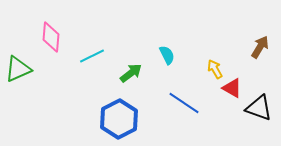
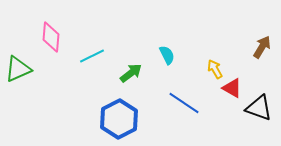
brown arrow: moved 2 px right
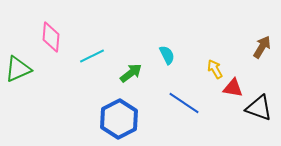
red triangle: moved 1 px right; rotated 20 degrees counterclockwise
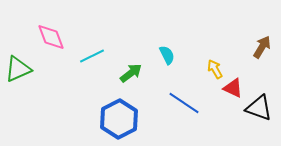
pink diamond: rotated 24 degrees counterclockwise
red triangle: rotated 15 degrees clockwise
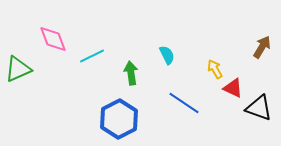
pink diamond: moved 2 px right, 2 px down
green arrow: rotated 60 degrees counterclockwise
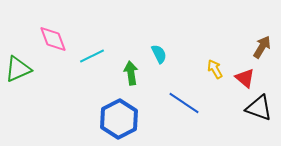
cyan semicircle: moved 8 px left, 1 px up
red triangle: moved 12 px right, 10 px up; rotated 15 degrees clockwise
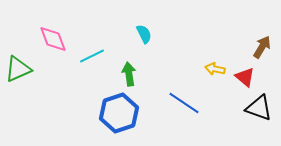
cyan semicircle: moved 15 px left, 20 px up
yellow arrow: rotated 48 degrees counterclockwise
green arrow: moved 2 px left, 1 px down
red triangle: moved 1 px up
blue hexagon: moved 6 px up; rotated 9 degrees clockwise
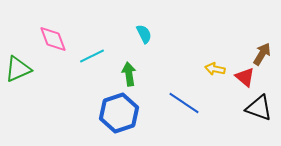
brown arrow: moved 7 px down
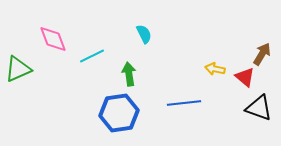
blue line: rotated 40 degrees counterclockwise
blue hexagon: rotated 9 degrees clockwise
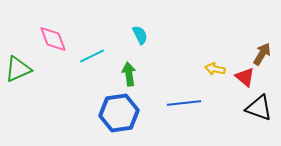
cyan semicircle: moved 4 px left, 1 px down
